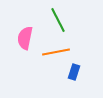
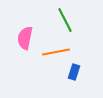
green line: moved 7 px right
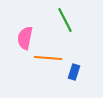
orange line: moved 8 px left, 6 px down; rotated 16 degrees clockwise
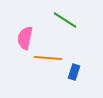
green line: rotated 30 degrees counterclockwise
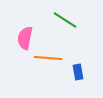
blue rectangle: moved 4 px right; rotated 28 degrees counterclockwise
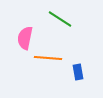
green line: moved 5 px left, 1 px up
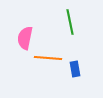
green line: moved 10 px right, 3 px down; rotated 45 degrees clockwise
blue rectangle: moved 3 px left, 3 px up
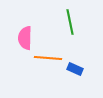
pink semicircle: rotated 10 degrees counterclockwise
blue rectangle: rotated 56 degrees counterclockwise
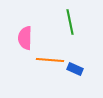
orange line: moved 2 px right, 2 px down
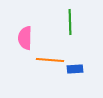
green line: rotated 10 degrees clockwise
blue rectangle: rotated 28 degrees counterclockwise
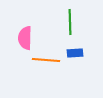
orange line: moved 4 px left
blue rectangle: moved 16 px up
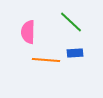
green line: moved 1 px right; rotated 45 degrees counterclockwise
pink semicircle: moved 3 px right, 6 px up
